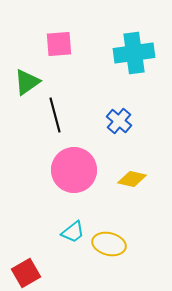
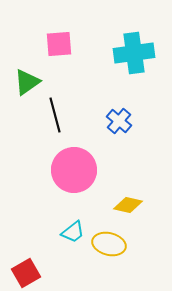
yellow diamond: moved 4 px left, 26 px down
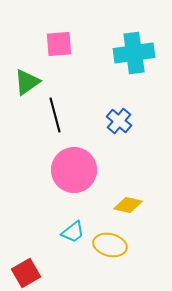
yellow ellipse: moved 1 px right, 1 px down
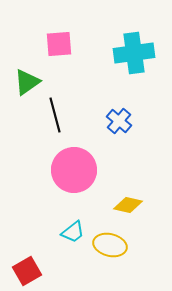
red square: moved 1 px right, 2 px up
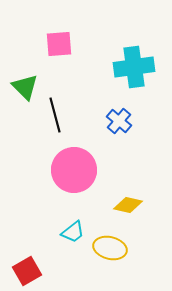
cyan cross: moved 14 px down
green triangle: moved 2 px left, 5 px down; rotated 40 degrees counterclockwise
yellow ellipse: moved 3 px down
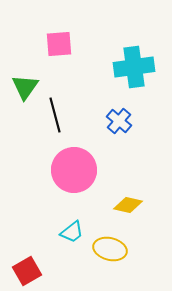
green triangle: rotated 20 degrees clockwise
cyan trapezoid: moved 1 px left
yellow ellipse: moved 1 px down
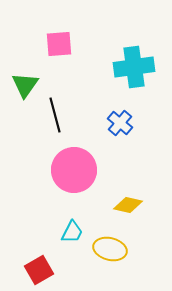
green triangle: moved 2 px up
blue cross: moved 1 px right, 2 px down
cyan trapezoid: rotated 25 degrees counterclockwise
red square: moved 12 px right, 1 px up
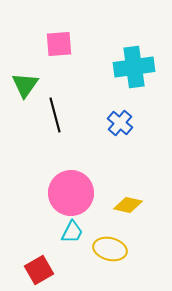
pink circle: moved 3 px left, 23 px down
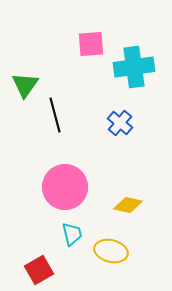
pink square: moved 32 px right
pink circle: moved 6 px left, 6 px up
cyan trapezoid: moved 2 px down; rotated 40 degrees counterclockwise
yellow ellipse: moved 1 px right, 2 px down
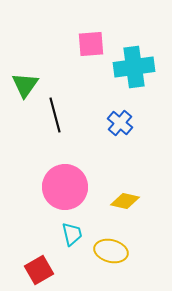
yellow diamond: moved 3 px left, 4 px up
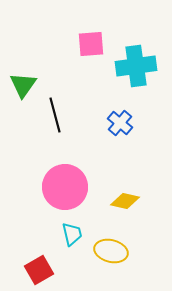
cyan cross: moved 2 px right, 1 px up
green triangle: moved 2 px left
